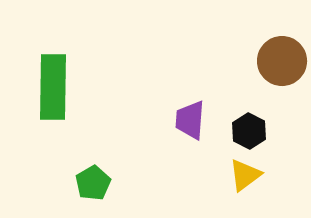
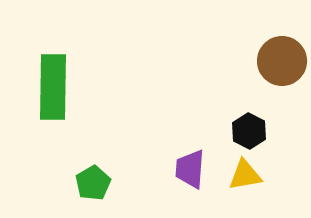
purple trapezoid: moved 49 px down
yellow triangle: rotated 27 degrees clockwise
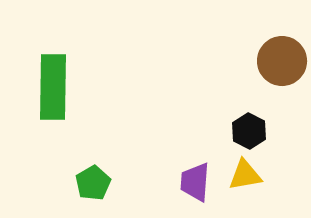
purple trapezoid: moved 5 px right, 13 px down
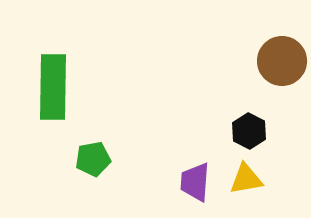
yellow triangle: moved 1 px right, 4 px down
green pentagon: moved 24 px up; rotated 20 degrees clockwise
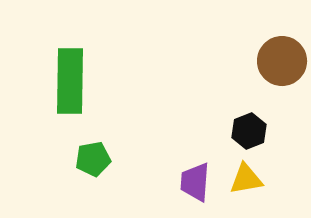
green rectangle: moved 17 px right, 6 px up
black hexagon: rotated 12 degrees clockwise
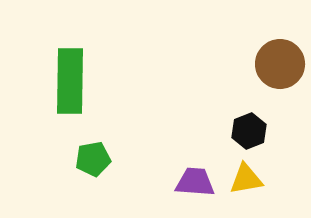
brown circle: moved 2 px left, 3 px down
purple trapezoid: rotated 90 degrees clockwise
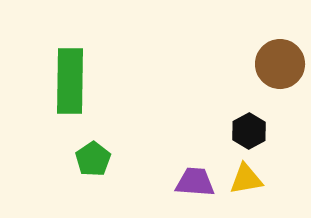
black hexagon: rotated 8 degrees counterclockwise
green pentagon: rotated 24 degrees counterclockwise
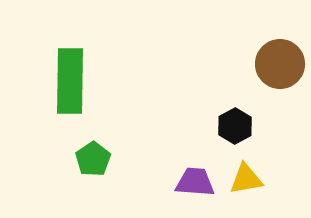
black hexagon: moved 14 px left, 5 px up
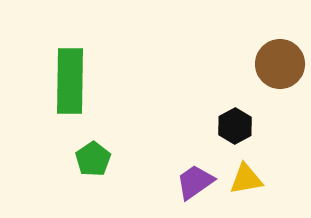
purple trapezoid: rotated 39 degrees counterclockwise
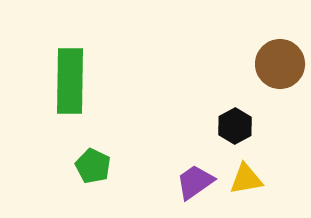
green pentagon: moved 7 px down; rotated 12 degrees counterclockwise
